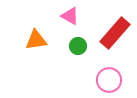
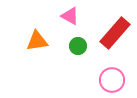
orange triangle: moved 1 px right, 1 px down
pink circle: moved 3 px right
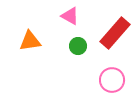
orange triangle: moved 7 px left
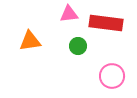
pink triangle: moved 1 px left, 2 px up; rotated 36 degrees counterclockwise
red rectangle: moved 9 px left, 10 px up; rotated 56 degrees clockwise
pink circle: moved 4 px up
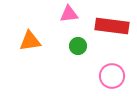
red rectangle: moved 6 px right, 3 px down
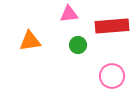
red rectangle: rotated 12 degrees counterclockwise
green circle: moved 1 px up
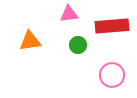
pink circle: moved 1 px up
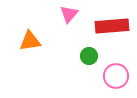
pink triangle: rotated 42 degrees counterclockwise
green circle: moved 11 px right, 11 px down
pink circle: moved 4 px right, 1 px down
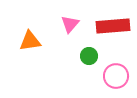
pink triangle: moved 1 px right, 10 px down
red rectangle: moved 1 px right
